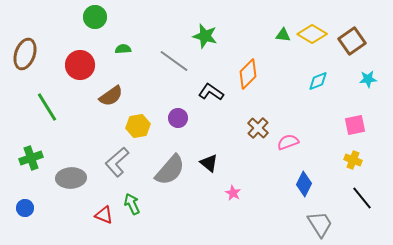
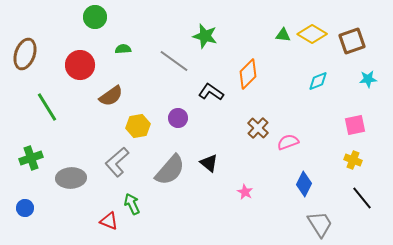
brown square: rotated 16 degrees clockwise
pink star: moved 12 px right, 1 px up
red triangle: moved 5 px right, 6 px down
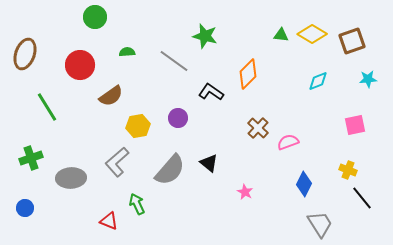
green triangle: moved 2 px left
green semicircle: moved 4 px right, 3 px down
yellow cross: moved 5 px left, 10 px down
green arrow: moved 5 px right
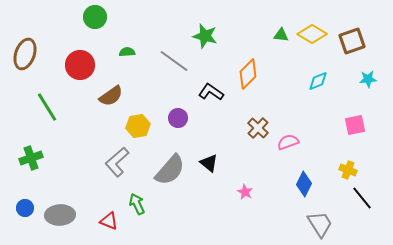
gray ellipse: moved 11 px left, 37 px down
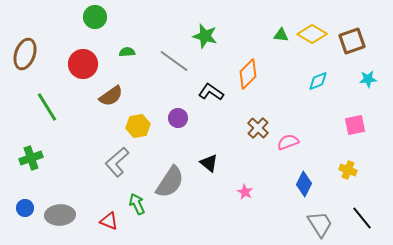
red circle: moved 3 px right, 1 px up
gray semicircle: moved 12 px down; rotated 8 degrees counterclockwise
black line: moved 20 px down
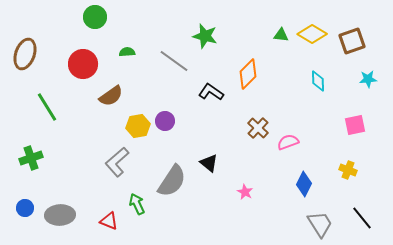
cyan diamond: rotated 70 degrees counterclockwise
purple circle: moved 13 px left, 3 px down
gray semicircle: moved 2 px right, 1 px up
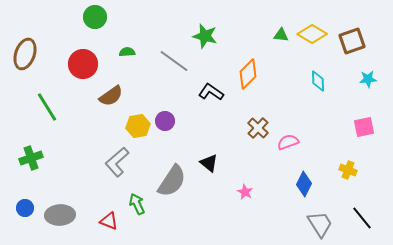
pink square: moved 9 px right, 2 px down
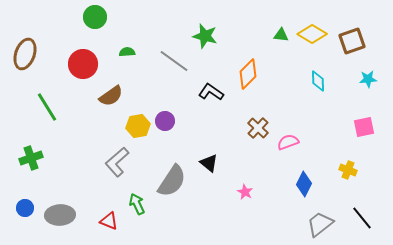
gray trapezoid: rotated 96 degrees counterclockwise
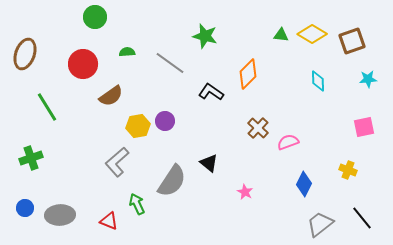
gray line: moved 4 px left, 2 px down
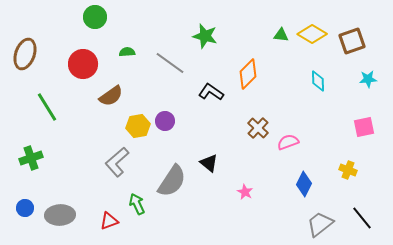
red triangle: rotated 42 degrees counterclockwise
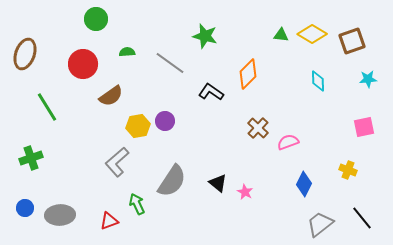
green circle: moved 1 px right, 2 px down
black triangle: moved 9 px right, 20 px down
